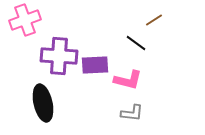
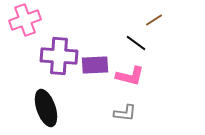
pink L-shape: moved 2 px right, 4 px up
black ellipse: moved 3 px right, 5 px down; rotated 6 degrees counterclockwise
gray L-shape: moved 7 px left
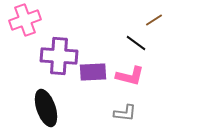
purple rectangle: moved 2 px left, 7 px down
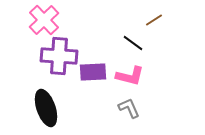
pink cross: moved 19 px right; rotated 24 degrees counterclockwise
black line: moved 3 px left
gray L-shape: moved 4 px right, 5 px up; rotated 120 degrees counterclockwise
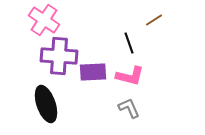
pink cross: rotated 12 degrees counterclockwise
black line: moved 4 px left; rotated 35 degrees clockwise
black ellipse: moved 4 px up
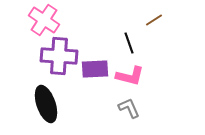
purple rectangle: moved 2 px right, 3 px up
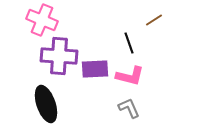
pink cross: moved 2 px left; rotated 12 degrees counterclockwise
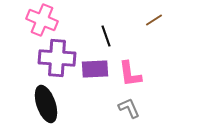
black line: moved 23 px left, 7 px up
purple cross: moved 2 px left, 2 px down
pink L-shape: moved 2 px up; rotated 68 degrees clockwise
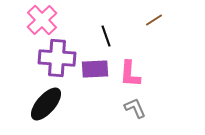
pink cross: rotated 24 degrees clockwise
pink L-shape: rotated 12 degrees clockwise
black ellipse: rotated 60 degrees clockwise
gray L-shape: moved 6 px right
